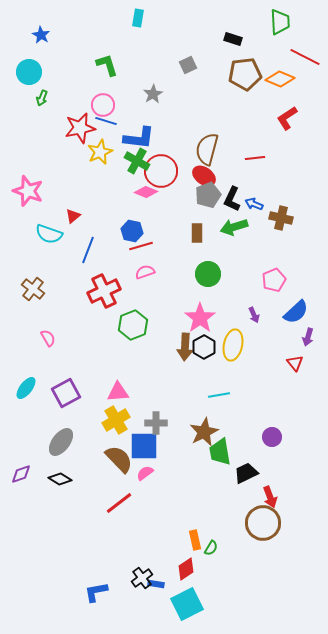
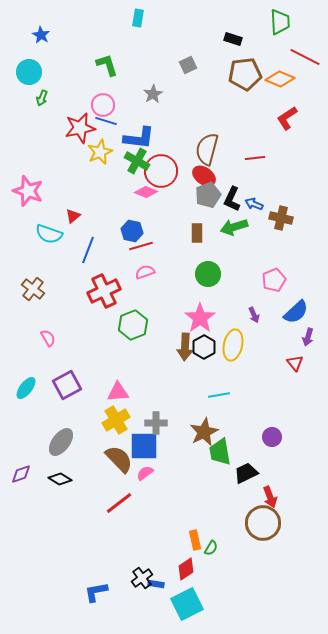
purple square at (66, 393): moved 1 px right, 8 px up
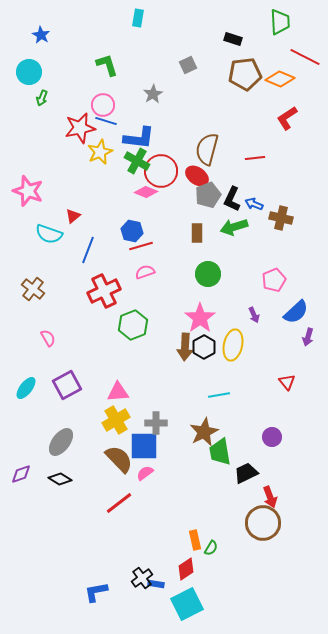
red ellipse at (204, 176): moved 7 px left
red triangle at (295, 363): moved 8 px left, 19 px down
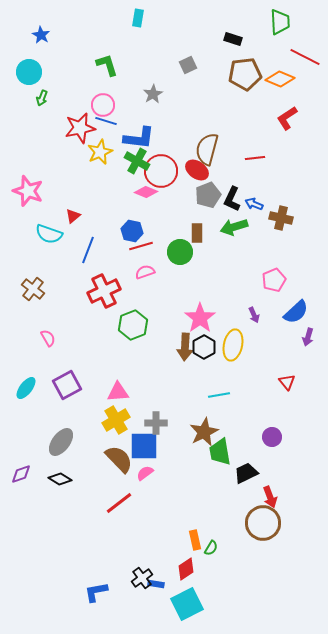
red ellipse at (197, 176): moved 6 px up
green circle at (208, 274): moved 28 px left, 22 px up
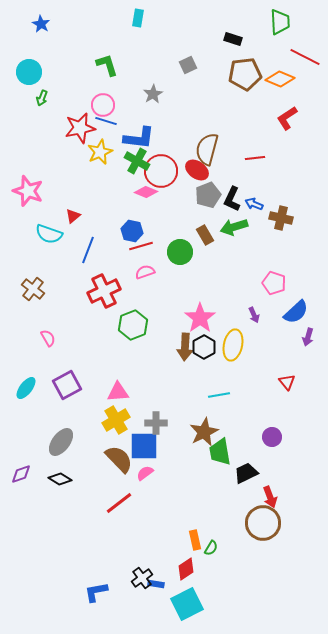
blue star at (41, 35): moved 11 px up
brown rectangle at (197, 233): moved 8 px right, 2 px down; rotated 30 degrees counterclockwise
pink pentagon at (274, 280): moved 3 px down; rotated 30 degrees counterclockwise
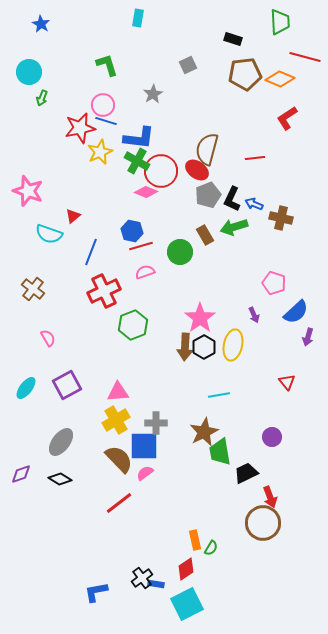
red line at (305, 57): rotated 12 degrees counterclockwise
blue line at (88, 250): moved 3 px right, 2 px down
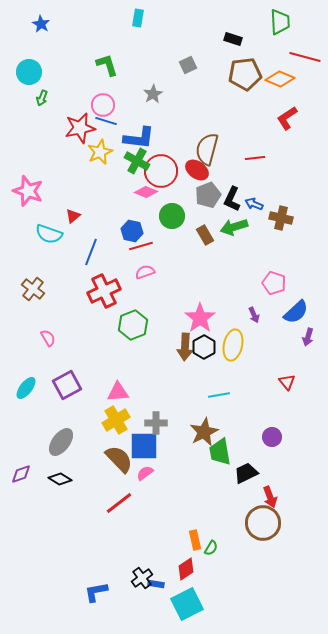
green circle at (180, 252): moved 8 px left, 36 px up
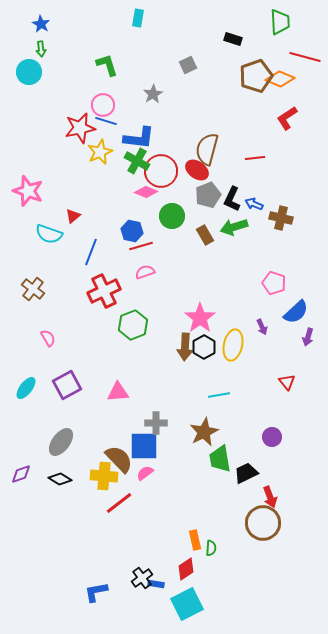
brown pentagon at (245, 74): moved 11 px right, 2 px down; rotated 12 degrees counterclockwise
green arrow at (42, 98): moved 1 px left, 49 px up; rotated 28 degrees counterclockwise
purple arrow at (254, 315): moved 8 px right, 12 px down
yellow cross at (116, 420): moved 12 px left, 56 px down; rotated 36 degrees clockwise
green trapezoid at (220, 452): moved 7 px down
green semicircle at (211, 548): rotated 28 degrees counterclockwise
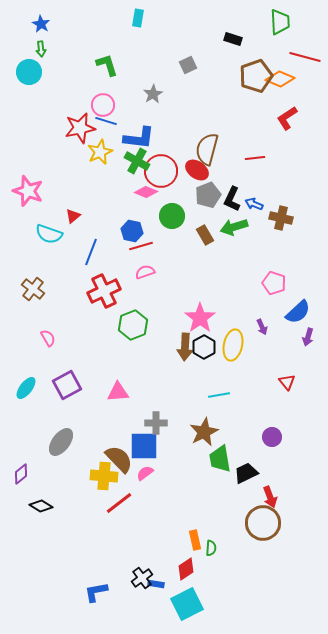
blue semicircle at (296, 312): moved 2 px right
purple diamond at (21, 474): rotated 20 degrees counterclockwise
black diamond at (60, 479): moved 19 px left, 27 px down
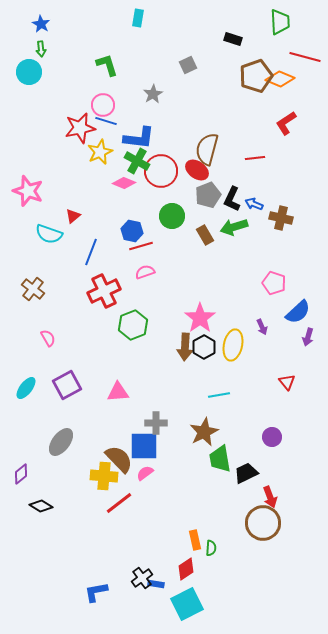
red L-shape at (287, 118): moved 1 px left, 5 px down
pink diamond at (146, 192): moved 22 px left, 9 px up
